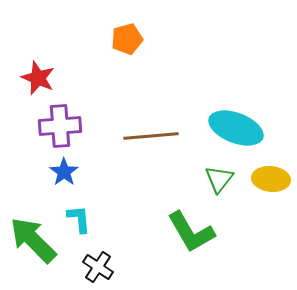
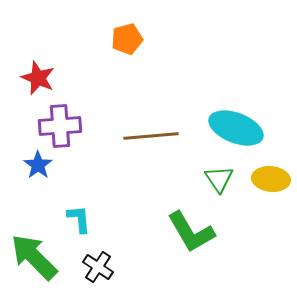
blue star: moved 26 px left, 7 px up
green triangle: rotated 12 degrees counterclockwise
green arrow: moved 1 px right, 17 px down
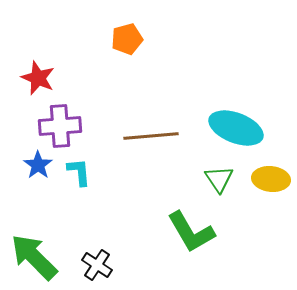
cyan L-shape: moved 47 px up
black cross: moved 1 px left, 2 px up
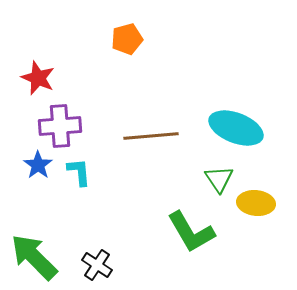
yellow ellipse: moved 15 px left, 24 px down
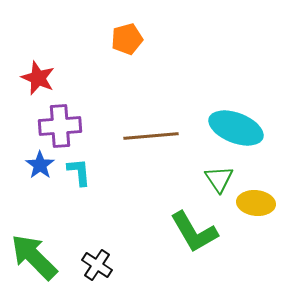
blue star: moved 2 px right
green L-shape: moved 3 px right
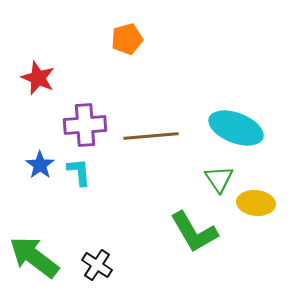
purple cross: moved 25 px right, 1 px up
green arrow: rotated 8 degrees counterclockwise
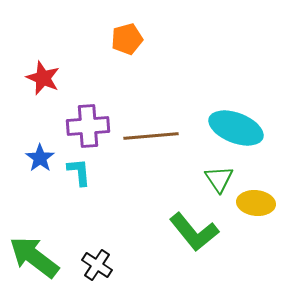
red star: moved 5 px right
purple cross: moved 3 px right, 1 px down
blue star: moved 7 px up
green L-shape: rotated 9 degrees counterclockwise
